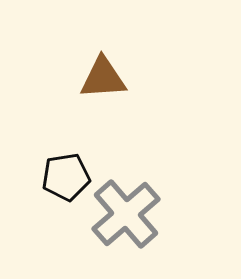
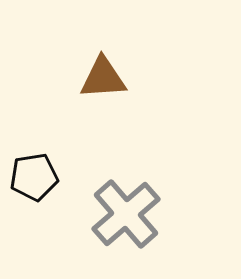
black pentagon: moved 32 px left
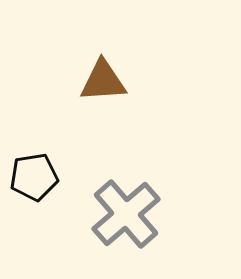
brown triangle: moved 3 px down
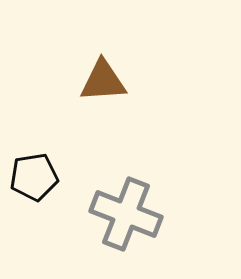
gray cross: rotated 28 degrees counterclockwise
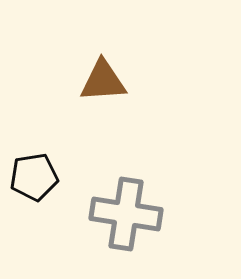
gray cross: rotated 12 degrees counterclockwise
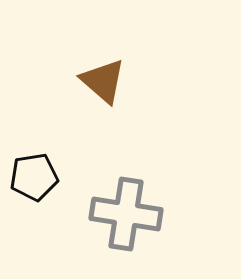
brown triangle: rotated 45 degrees clockwise
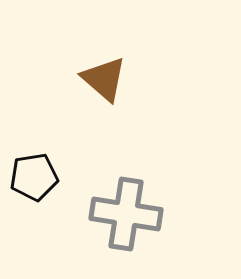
brown triangle: moved 1 px right, 2 px up
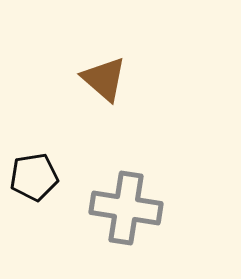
gray cross: moved 6 px up
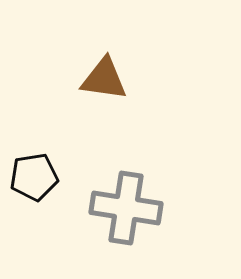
brown triangle: rotated 33 degrees counterclockwise
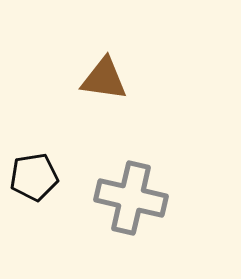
gray cross: moved 5 px right, 10 px up; rotated 4 degrees clockwise
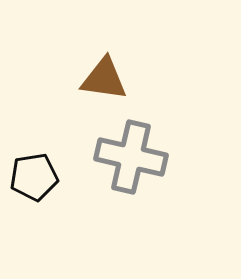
gray cross: moved 41 px up
